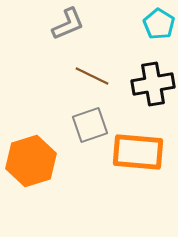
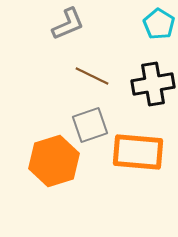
orange hexagon: moved 23 px right
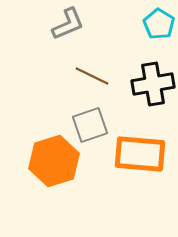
orange rectangle: moved 2 px right, 2 px down
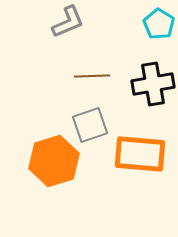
gray L-shape: moved 2 px up
brown line: rotated 28 degrees counterclockwise
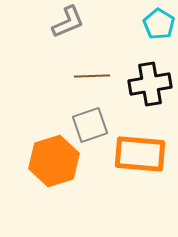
black cross: moved 3 px left
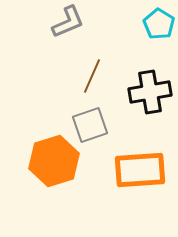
brown line: rotated 64 degrees counterclockwise
black cross: moved 8 px down
orange rectangle: moved 16 px down; rotated 9 degrees counterclockwise
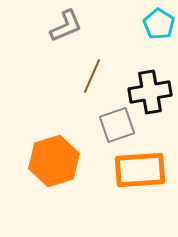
gray L-shape: moved 2 px left, 4 px down
gray square: moved 27 px right
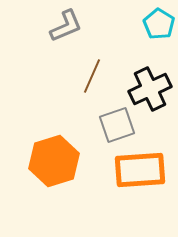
black cross: moved 3 px up; rotated 15 degrees counterclockwise
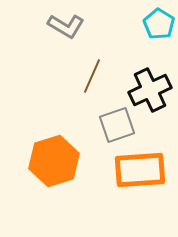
gray L-shape: rotated 54 degrees clockwise
black cross: moved 1 px down
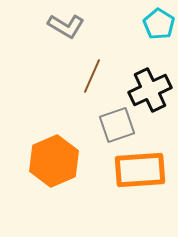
orange hexagon: rotated 6 degrees counterclockwise
